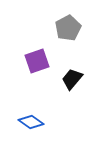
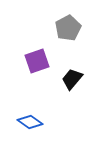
blue diamond: moved 1 px left
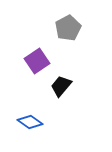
purple square: rotated 15 degrees counterclockwise
black trapezoid: moved 11 px left, 7 px down
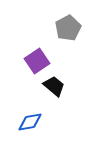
black trapezoid: moved 7 px left; rotated 90 degrees clockwise
blue diamond: rotated 45 degrees counterclockwise
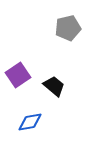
gray pentagon: rotated 15 degrees clockwise
purple square: moved 19 px left, 14 px down
